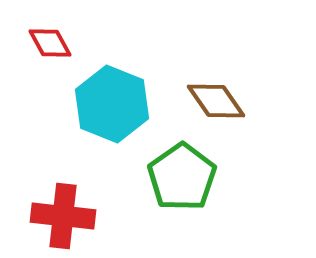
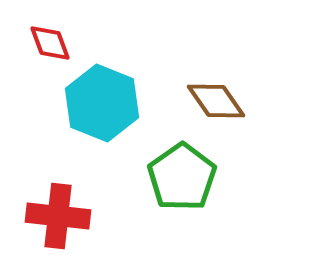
red diamond: rotated 9 degrees clockwise
cyan hexagon: moved 10 px left, 1 px up
red cross: moved 5 px left
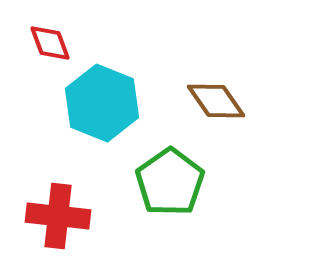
green pentagon: moved 12 px left, 5 px down
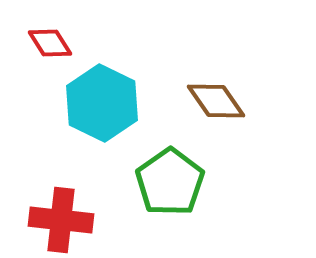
red diamond: rotated 12 degrees counterclockwise
cyan hexagon: rotated 4 degrees clockwise
red cross: moved 3 px right, 4 px down
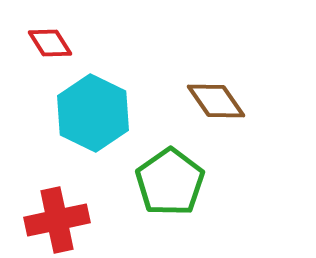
cyan hexagon: moved 9 px left, 10 px down
red cross: moved 4 px left; rotated 18 degrees counterclockwise
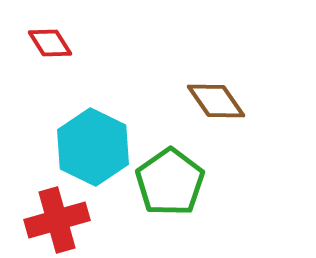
cyan hexagon: moved 34 px down
red cross: rotated 4 degrees counterclockwise
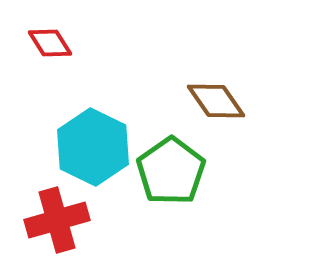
green pentagon: moved 1 px right, 11 px up
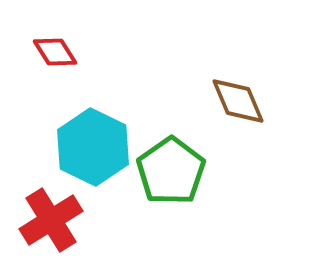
red diamond: moved 5 px right, 9 px down
brown diamond: moved 22 px right; rotated 12 degrees clockwise
red cross: moved 6 px left; rotated 16 degrees counterclockwise
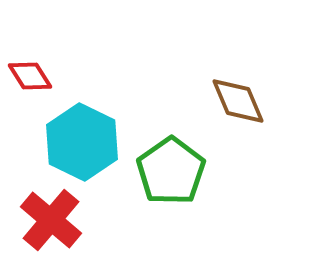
red diamond: moved 25 px left, 24 px down
cyan hexagon: moved 11 px left, 5 px up
red cross: rotated 18 degrees counterclockwise
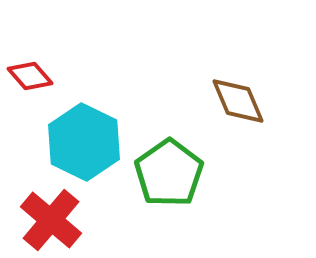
red diamond: rotated 9 degrees counterclockwise
cyan hexagon: moved 2 px right
green pentagon: moved 2 px left, 2 px down
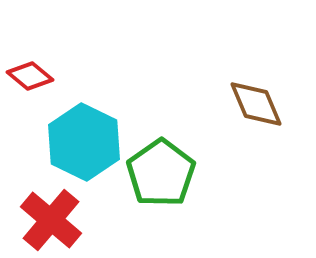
red diamond: rotated 9 degrees counterclockwise
brown diamond: moved 18 px right, 3 px down
green pentagon: moved 8 px left
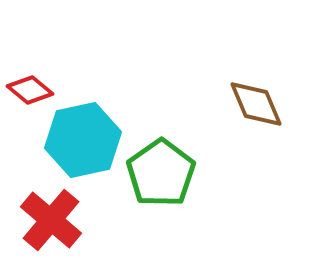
red diamond: moved 14 px down
cyan hexagon: moved 1 px left, 2 px up; rotated 22 degrees clockwise
